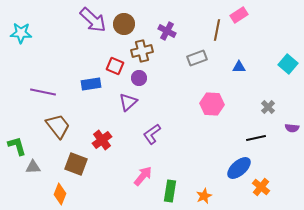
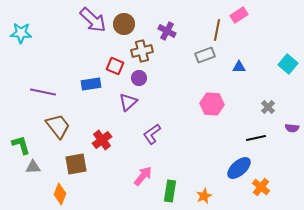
gray rectangle: moved 8 px right, 3 px up
green L-shape: moved 4 px right, 1 px up
brown square: rotated 30 degrees counterclockwise
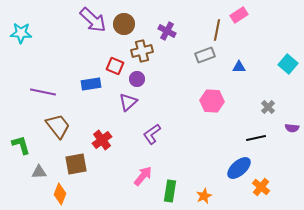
purple circle: moved 2 px left, 1 px down
pink hexagon: moved 3 px up
gray triangle: moved 6 px right, 5 px down
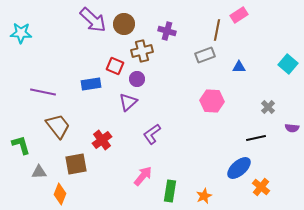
purple cross: rotated 12 degrees counterclockwise
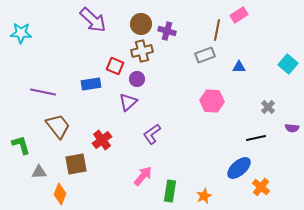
brown circle: moved 17 px right
